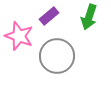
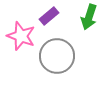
pink star: moved 2 px right
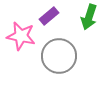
pink star: rotated 8 degrees counterclockwise
gray circle: moved 2 px right
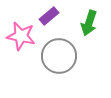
green arrow: moved 6 px down
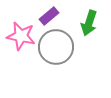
gray circle: moved 3 px left, 9 px up
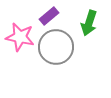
pink star: moved 1 px left, 1 px down
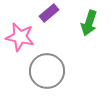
purple rectangle: moved 3 px up
gray circle: moved 9 px left, 24 px down
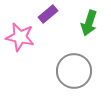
purple rectangle: moved 1 px left, 1 px down
gray circle: moved 27 px right
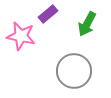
green arrow: moved 2 px left, 1 px down; rotated 10 degrees clockwise
pink star: moved 1 px right, 1 px up
